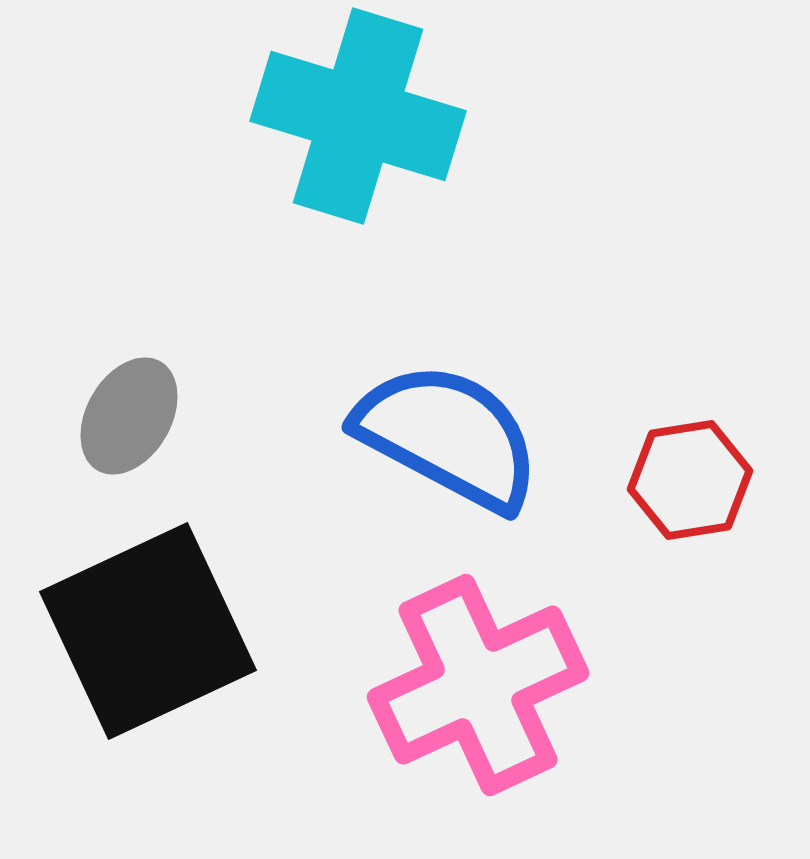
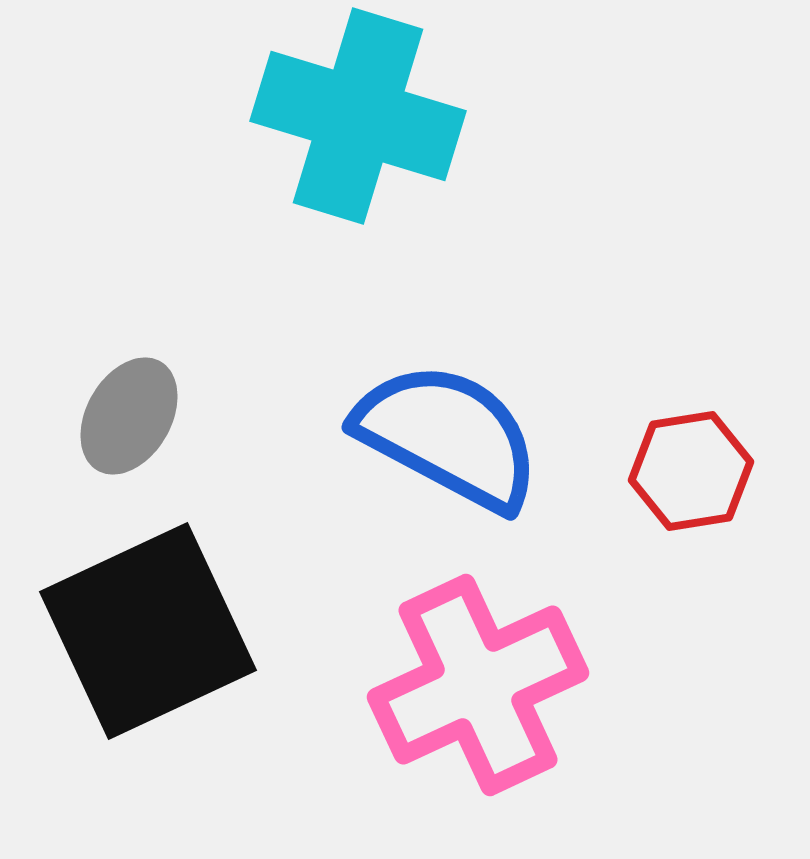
red hexagon: moved 1 px right, 9 px up
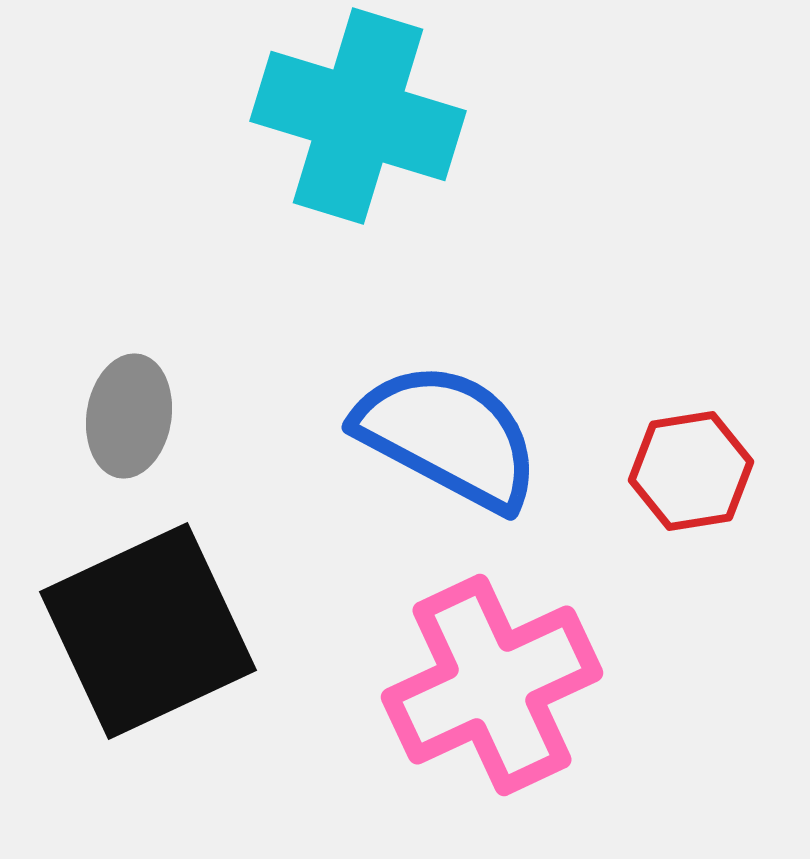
gray ellipse: rotated 21 degrees counterclockwise
pink cross: moved 14 px right
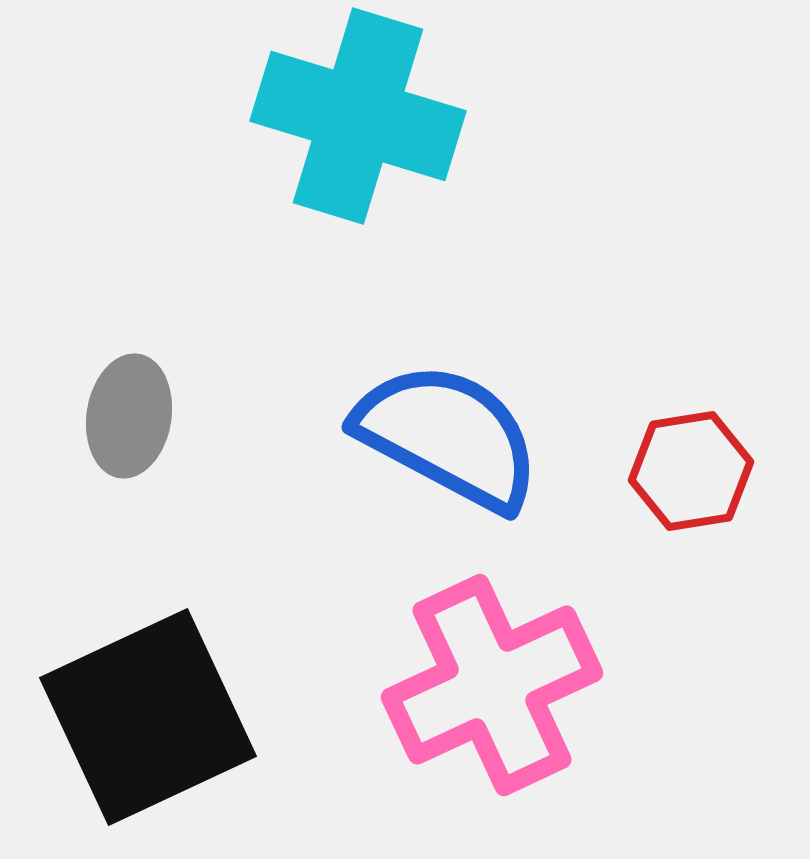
black square: moved 86 px down
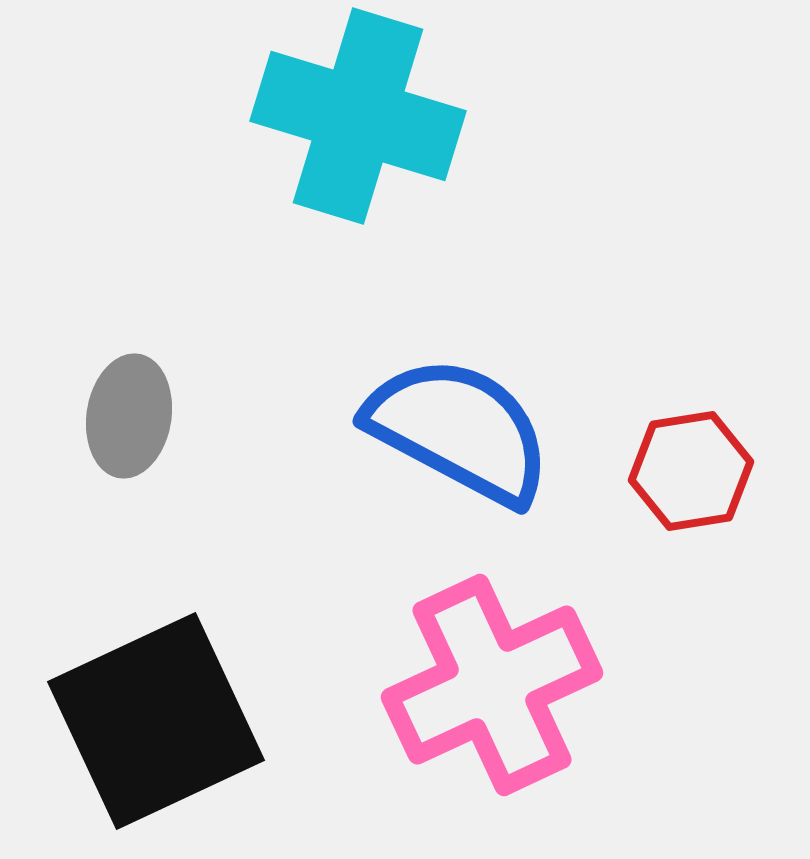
blue semicircle: moved 11 px right, 6 px up
black square: moved 8 px right, 4 px down
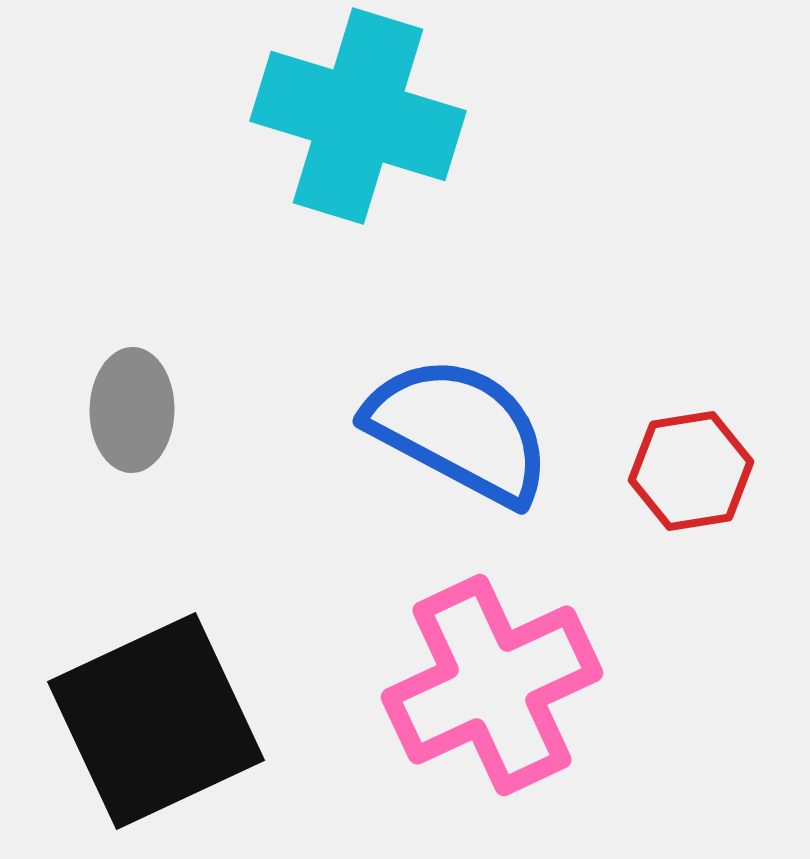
gray ellipse: moved 3 px right, 6 px up; rotated 8 degrees counterclockwise
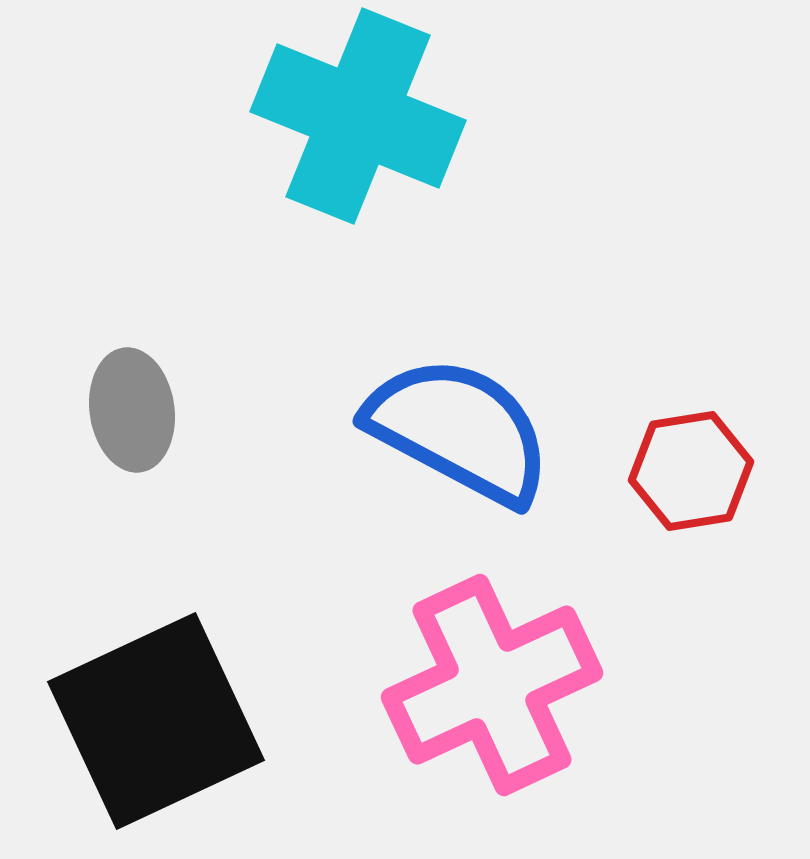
cyan cross: rotated 5 degrees clockwise
gray ellipse: rotated 9 degrees counterclockwise
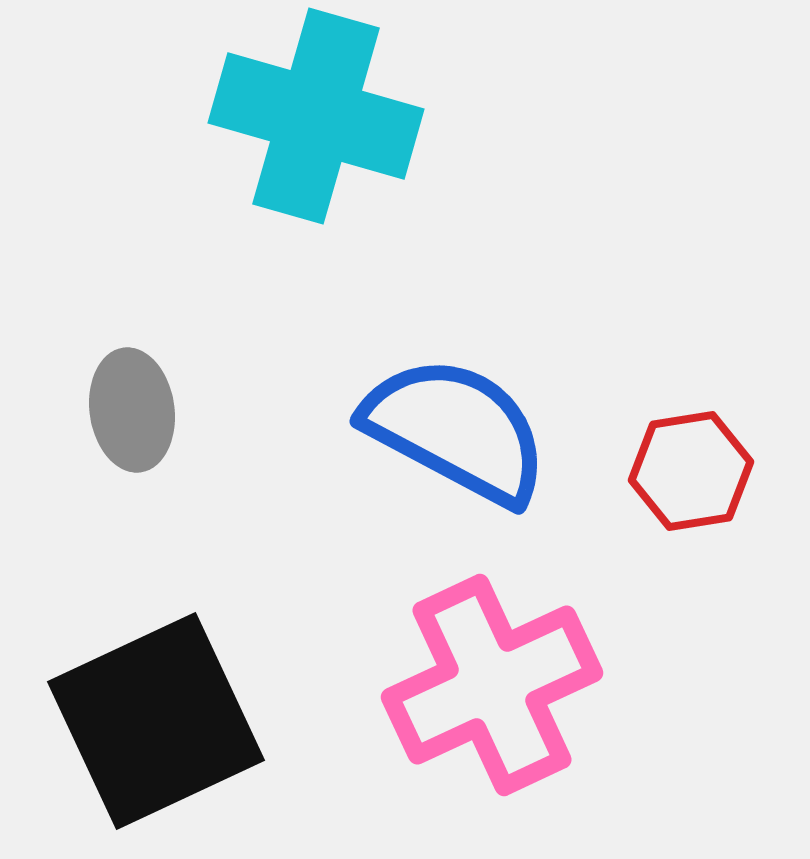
cyan cross: moved 42 px left; rotated 6 degrees counterclockwise
blue semicircle: moved 3 px left
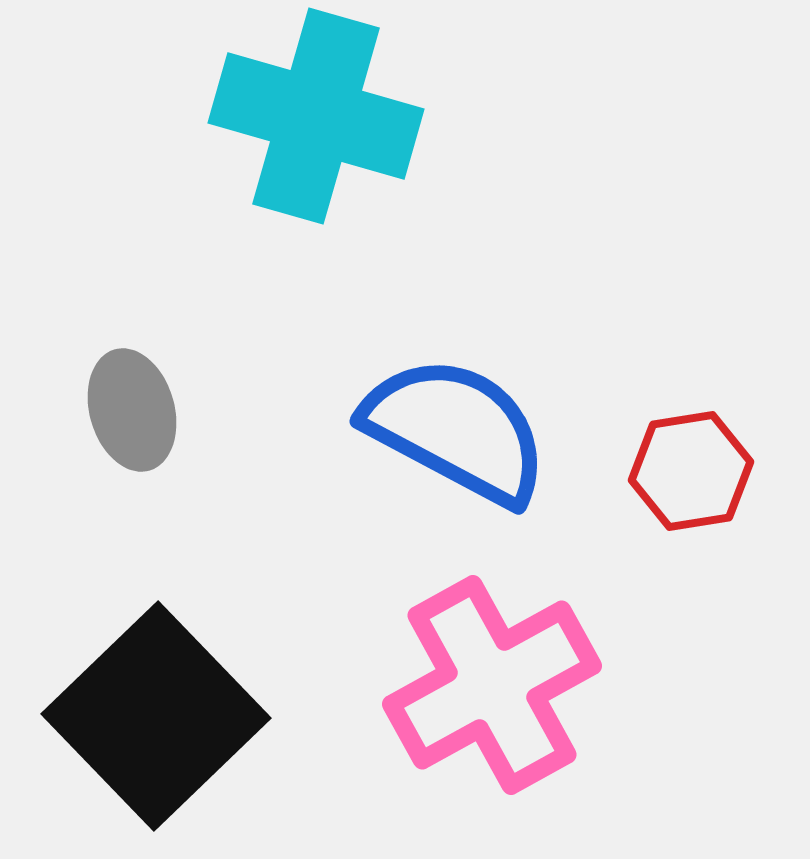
gray ellipse: rotated 8 degrees counterclockwise
pink cross: rotated 4 degrees counterclockwise
black square: moved 5 px up; rotated 19 degrees counterclockwise
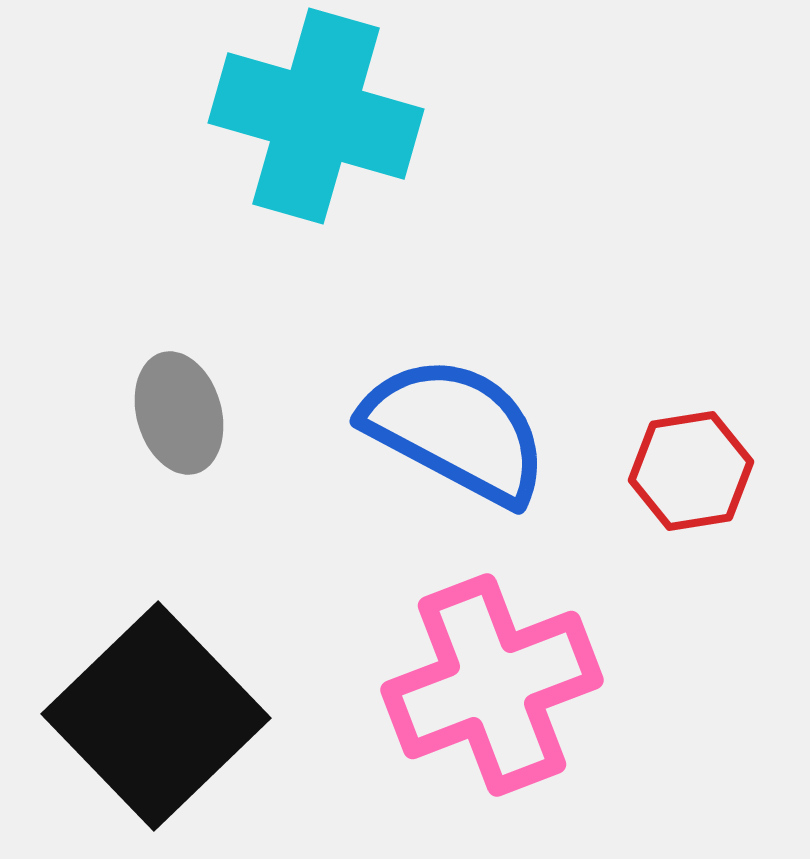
gray ellipse: moved 47 px right, 3 px down
pink cross: rotated 8 degrees clockwise
